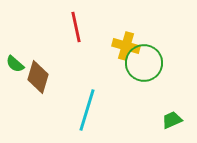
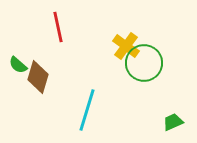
red line: moved 18 px left
yellow cross: rotated 20 degrees clockwise
green semicircle: moved 3 px right, 1 px down
green trapezoid: moved 1 px right, 2 px down
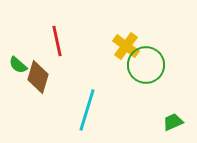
red line: moved 1 px left, 14 px down
green circle: moved 2 px right, 2 px down
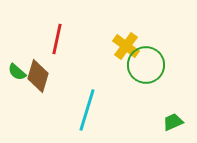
red line: moved 2 px up; rotated 24 degrees clockwise
green semicircle: moved 1 px left, 7 px down
brown diamond: moved 1 px up
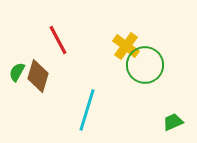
red line: moved 1 px right, 1 px down; rotated 40 degrees counterclockwise
green circle: moved 1 px left
green semicircle: rotated 78 degrees clockwise
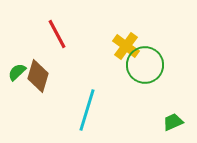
red line: moved 1 px left, 6 px up
green semicircle: rotated 18 degrees clockwise
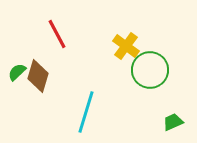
green circle: moved 5 px right, 5 px down
cyan line: moved 1 px left, 2 px down
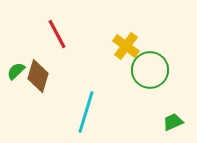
green semicircle: moved 1 px left, 1 px up
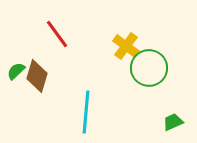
red line: rotated 8 degrees counterclockwise
green circle: moved 1 px left, 2 px up
brown diamond: moved 1 px left
cyan line: rotated 12 degrees counterclockwise
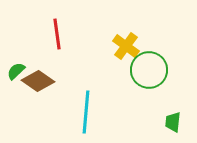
red line: rotated 28 degrees clockwise
green circle: moved 2 px down
brown diamond: moved 1 px right, 5 px down; rotated 72 degrees counterclockwise
green trapezoid: rotated 60 degrees counterclockwise
